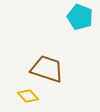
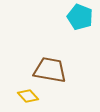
brown trapezoid: moved 3 px right, 1 px down; rotated 8 degrees counterclockwise
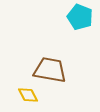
yellow diamond: moved 1 px up; rotated 15 degrees clockwise
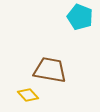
yellow diamond: rotated 15 degrees counterclockwise
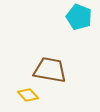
cyan pentagon: moved 1 px left
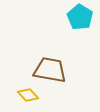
cyan pentagon: moved 1 px right; rotated 10 degrees clockwise
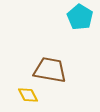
yellow diamond: rotated 15 degrees clockwise
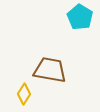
yellow diamond: moved 4 px left, 1 px up; rotated 60 degrees clockwise
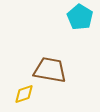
yellow diamond: rotated 40 degrees clockwise
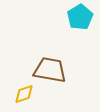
cyan pentagon: rotated 10 degrees clockwise
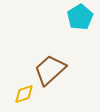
brown trapezoid: rotated 52 degrees counterclockwise
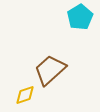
yellow diamond: moved 1 px right, 1 px down
